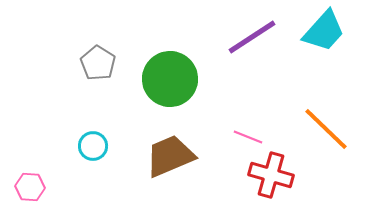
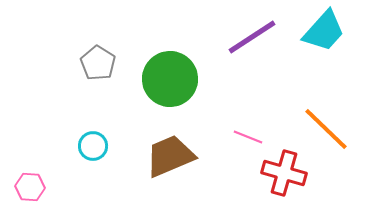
red cross: moved 13 px right, 2 px up
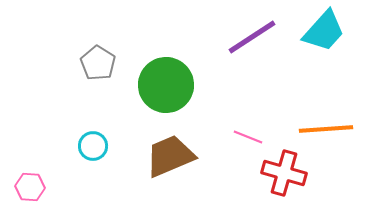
green circle: moved 4 px left, 6 px down
orange line: rotated 48 degrees counterclockwise
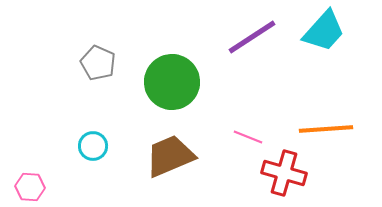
gray pentagon: rotated 8 degrees counterclockwise
green circle: moved 6 px right, 3 px up
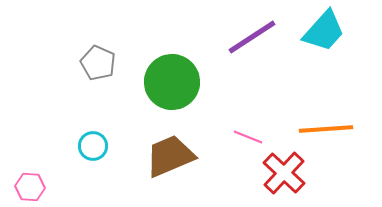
red cross: rotated 27 degrees clockwise
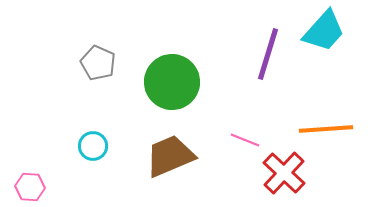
purple line: moved 16 px right, 17 px down; rotated 40 degrees counterclockwise
pink line: moved 3 px left, 3 px down
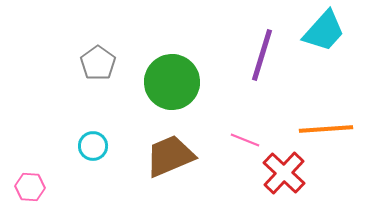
purple line: moved 6 px left, 1 px down
gray pentagon: rotated 12 degrees clockwise
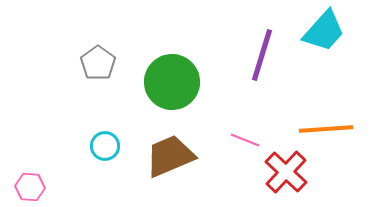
cyan circle: moved 12 px right
red cross: moved 2 px right, 1 px up
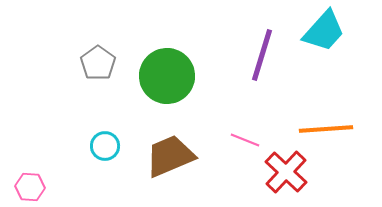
green circle: moved 5 px left, 6 px up
